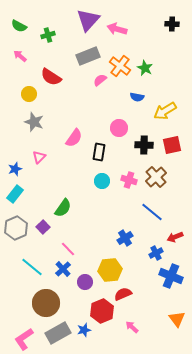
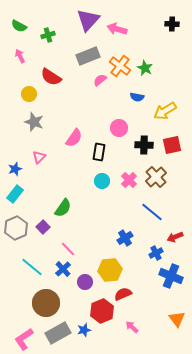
pink arrow at (20, 56): rotated 24 degrees clockwise
pink cross at (129, 180): rotated 28 degrees clockwise
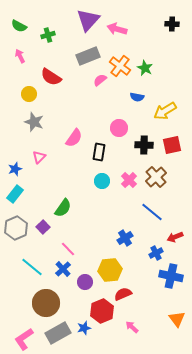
blue cross at (171, 276): rotated 10 degrees counterclockwise
blue star at (84, 330): moved 2 px up
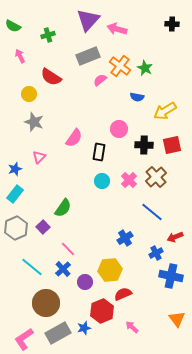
green semicircle at (19, 26): moved 6 px left
pink circle at (119, 128): moved 1 px down
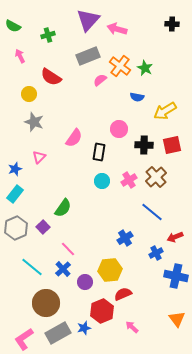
pink cross at (129, 180): rotated 14 degrees clockwise
blue cross at (171, 276): moved 5 px right
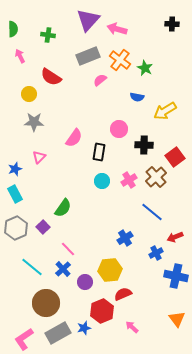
green semicircle at (13, 26): moved 3 px down; rotated 119 degrees counterclockwise
green cross at (48, 35): rotated 24 degrees clockwise
orange cross at (120, 66): moved 6 px up
gray star at (34, 122): rotated 18 degrees counterclockwise
red square at (172, 145): moved 3 px right, 12 px down; rotated 24 degrees counterclockwise
cyan rectangle at (15, 194): rotated 66 degrees counterclockwise
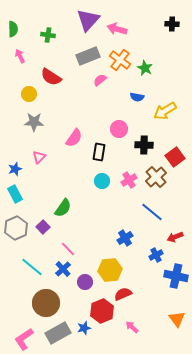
blue cross at (156, 253): moved 2 px down
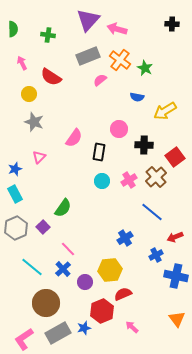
pink arrow at (20, 56): moved 2 px right, 7 px down
gray star at (34, 122): rotated 18 degrees clockwise
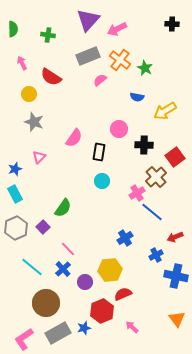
pink arrow at (117, 29): rotated 42 degrees counterclockwise
pink cross at (129, 180): moved 8 px right, 13 px down
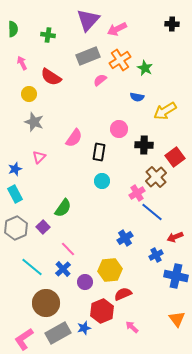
orange cross at (120, 60): rotated 20 degrees clockwise
